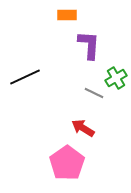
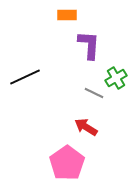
red arrow: moved 3 px right, 1 px up
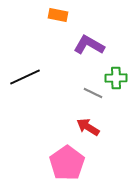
orange rectangle: moved 9 px left; rotated 12 degrees clockwise
purple L-shape: rotated 64 degrees counterclockwise
green cross: rotated 30 degrees clockwise
gray line: moved 1 px left
red arrow: moved 2 px right
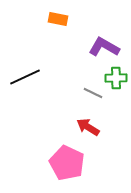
orange rectangle: moved 4 px down
purple L-shape: moved 15 px right, 2 px down
pink pentagon: rotated 12 degrees counterclockwise
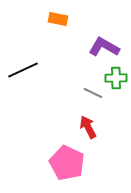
black line: moved 2 px left, 7 px up
red arrow: rotated 30 degrees clockwise
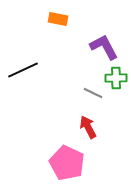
purple L-shape: rotated 32 degrees clockwise
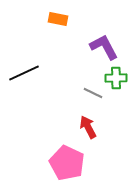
black line: moved 1 px right, 3 px down
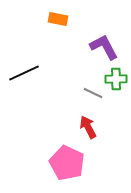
green cross: moved 1 px down
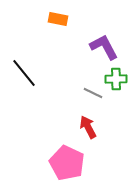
black line: rotated 76 degrees clockwise
